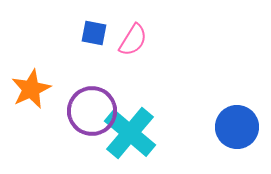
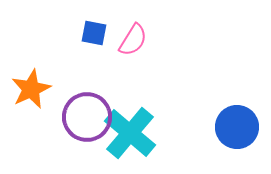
purple circle: moved 5 px left, 6 px down
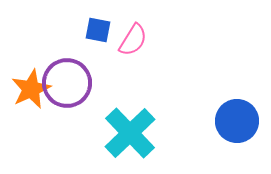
blue square: moved 4 px right, 3 px up
purple circle: moved 20 px left, 34 px up
blue circle: moved 6 px up
cyan cross: rotated 6 degrees clockwise
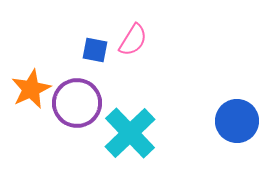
blue square: moved 3 px left, 20 px down
purple circle: moved 10 px right, 20 px down
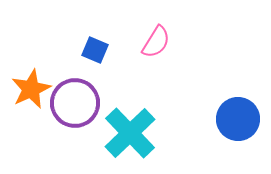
pink semicircle: moved 23 px right, 2 px down
blue square: rotated 12 degrees clockwise
purple circle: moved 2 px left
blue circle: moved 1 px right, 2 px up
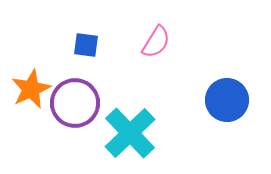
blue square: moved 9 px left, 5 px up; rotated 16 degrees counterclockwise
blue circle: moved 11 px left, 19 px up
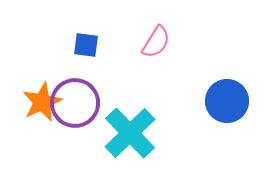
orange star: moved 11 px right, 13 px down
blue circle: moved 1 px down
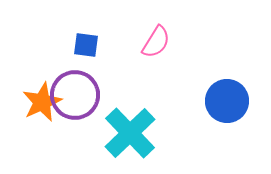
purple circle: moved 8 px up
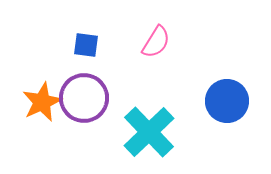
purple circle: moved 9 px right, 3 px down
cyan cross: moved 19 px right, 1 px up
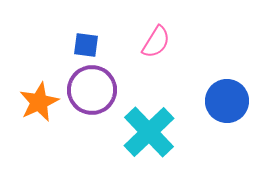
purple circle: moved 8 px right, 8 px up
orange star: moved 3 px left
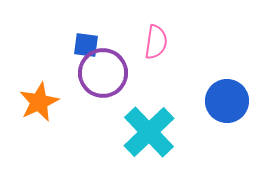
pink semicircle: rotated 24 degrees counterclockwise
purple circle: moved 11 px right, 17 px up
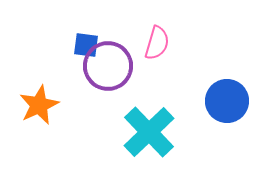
pink semicircle: moved 1 px right, 1 px down; rotated 8 degrees clockwise
purple circle: moved 5 px right, 7 px up
orange star: moved 3 px down
